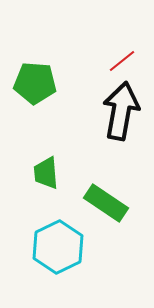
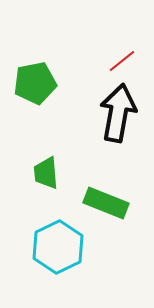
green pentagon: rotated 15 degrees counterclockwise
black arrow: moved 3 px left, 2 px down
green rectangle: rotated 12 degrees counterclockwise
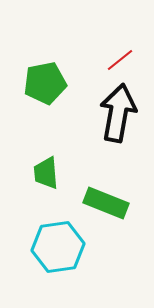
red line: moved 2 px left, 1 px up
green pentagon: moved 10 px right
cyan hexagon: rotated 18 degrees clockwise
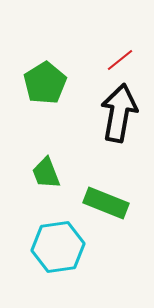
green pentagon: rotated 21 degrees counterclockwise
black arrow: moved 1 px right
green trapezoid: rotated 16 degrees counterclockwise
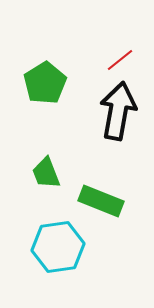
black arrow: moved 1 px left, 2 px up
green rectangle: moved 5 px left, 2 px up
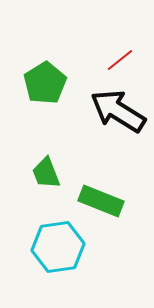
black arrow: rotated 68 degrees counterclockwise
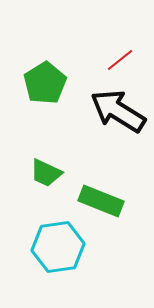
green trapezoid: rotated 44 degrees counterclockwise
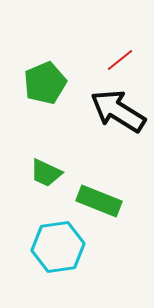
green pentagon: rotated 9 degrees clockwise
green rectangle: moved 2 px left
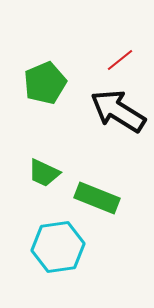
green trapezoid: moved 2 px left
green rectangle: moved 2 px left, 3 px up
